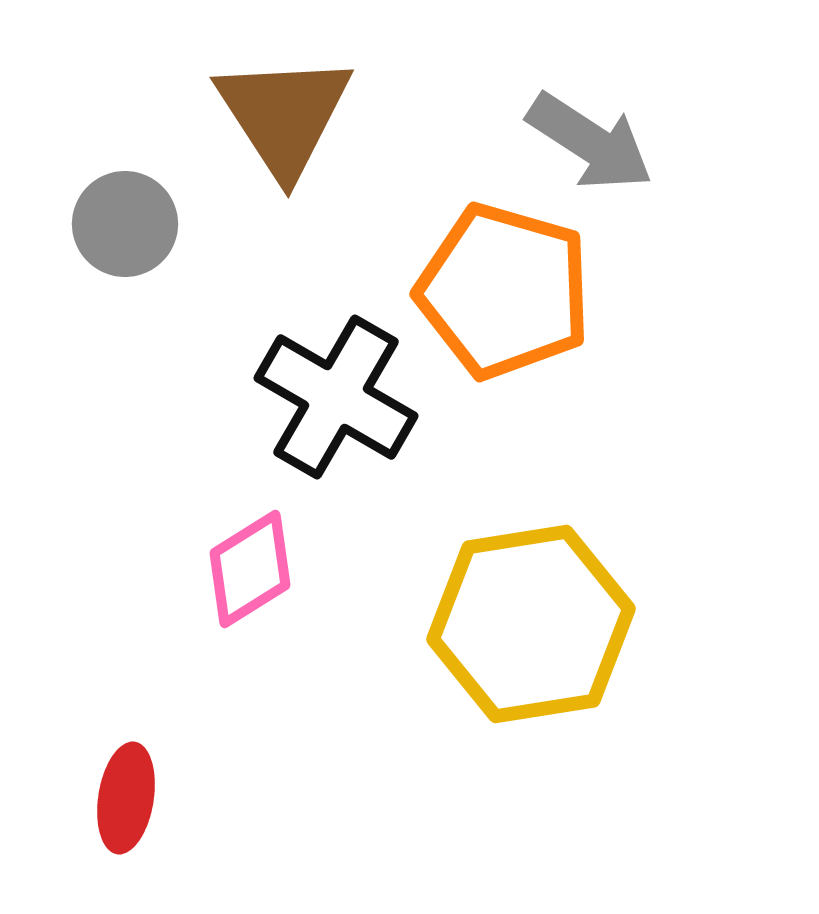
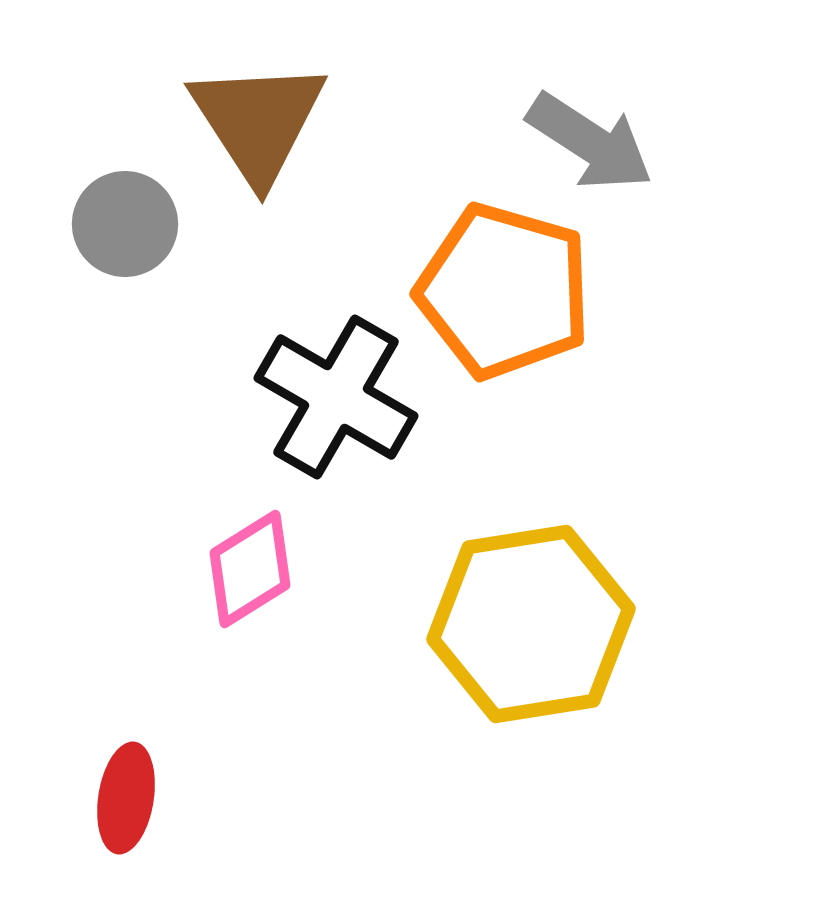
brown triangle: moved 26 px left, 6 px down
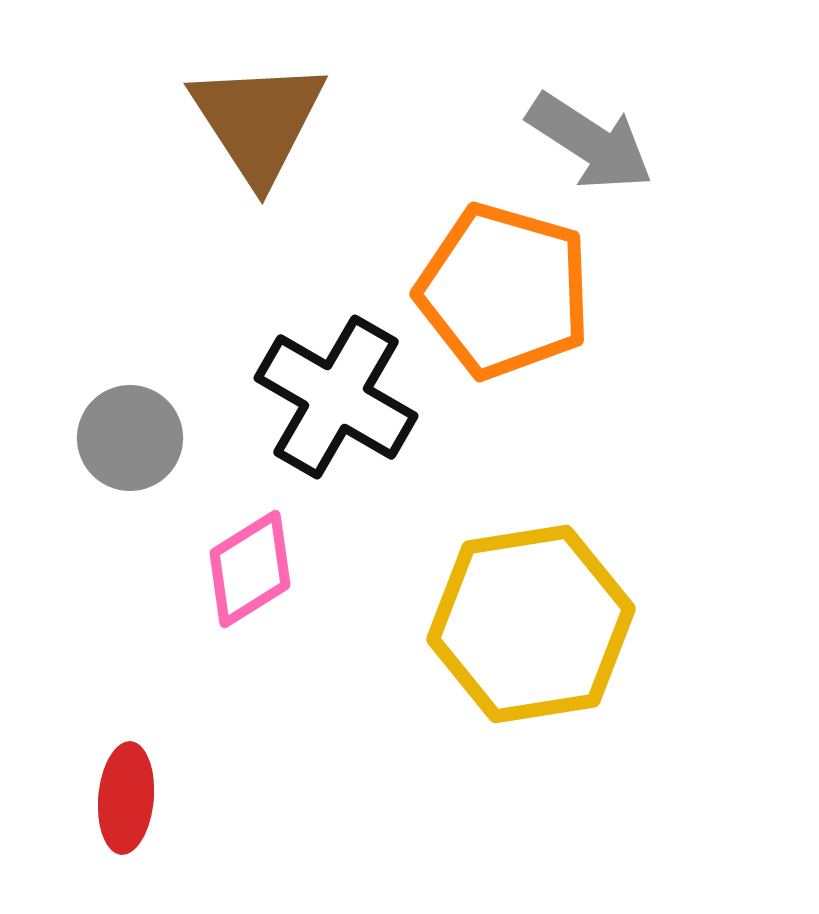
gray circle: moved 5 px right, 214 px down
red ellipse: rotated 4 degrees counterclockwise
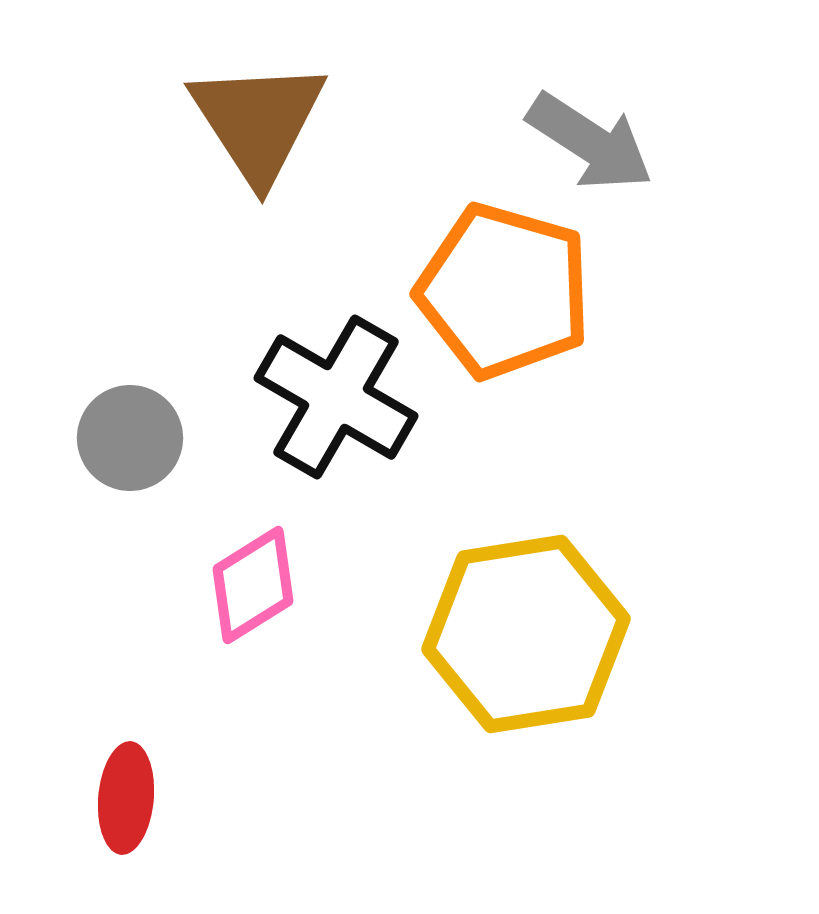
pink diamond: moved 3 px right, 16 px down
yellow hexagon: moved 5 px left, 10 px down
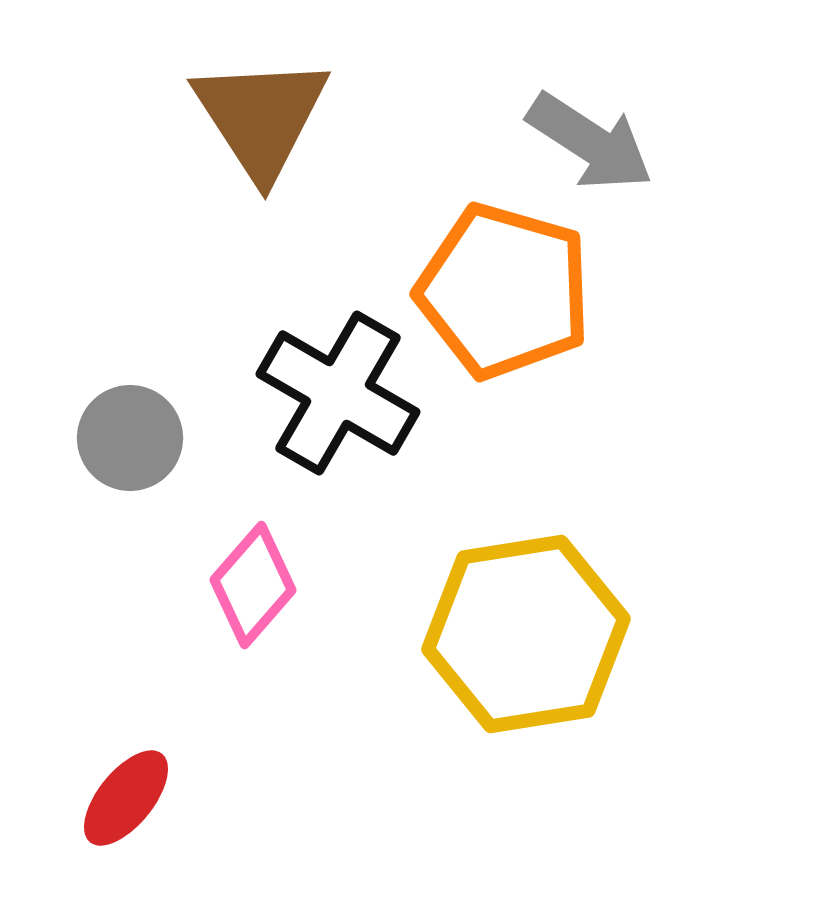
brown triangle: moved 3 px right, 4 px up
black cross: moved 2 px right, 4 px up
pink diamond: rotated 17 degrees counterclockwise
red ellipse: rotated 34 degrees clockwise
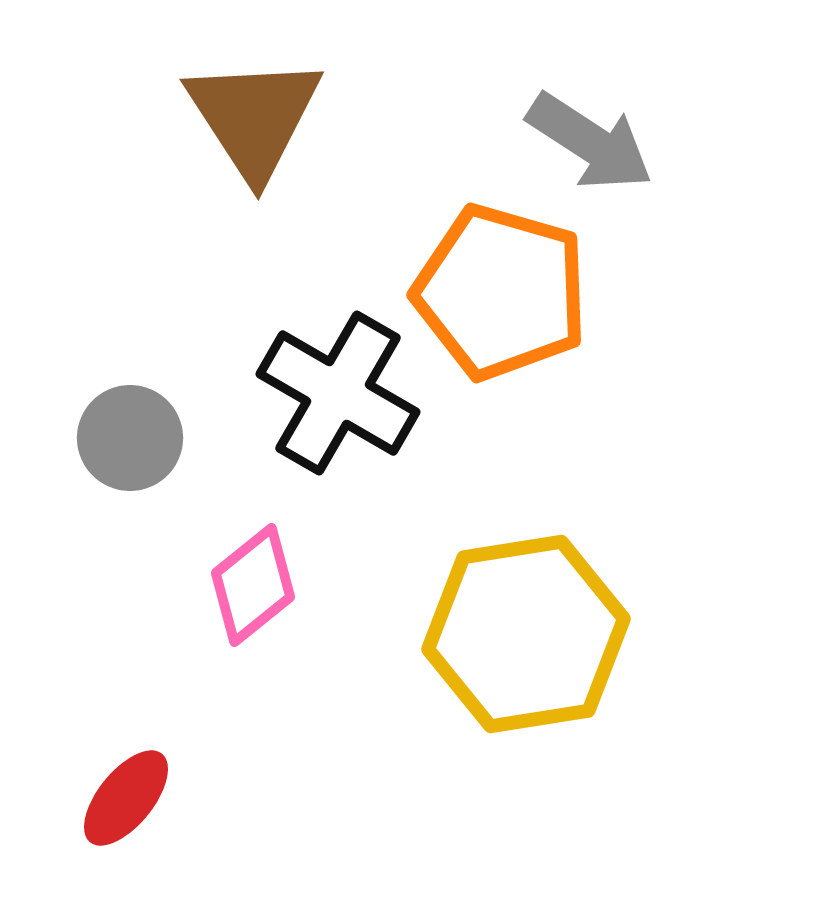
brown triangle: moved 7 px left
orange pentagon: moved 3 px left, 1 px down
pink diamond: rotated 10 degrees clockwise
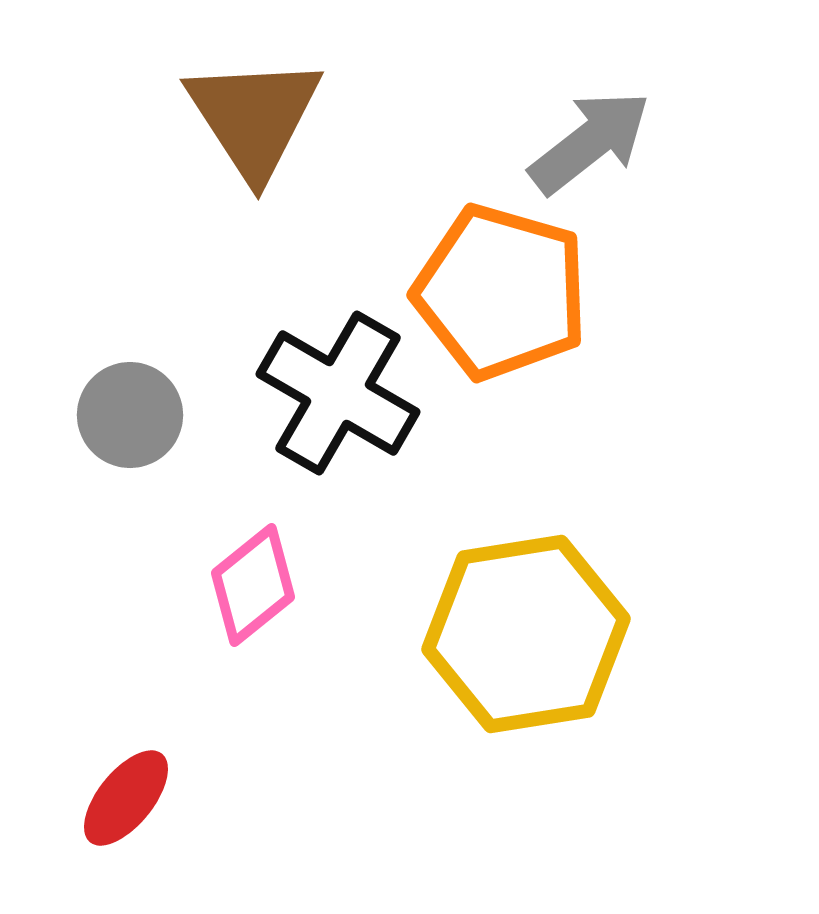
gray arrow: rotated 71 degrees counterclockwise
gray circle: moved 23 px up
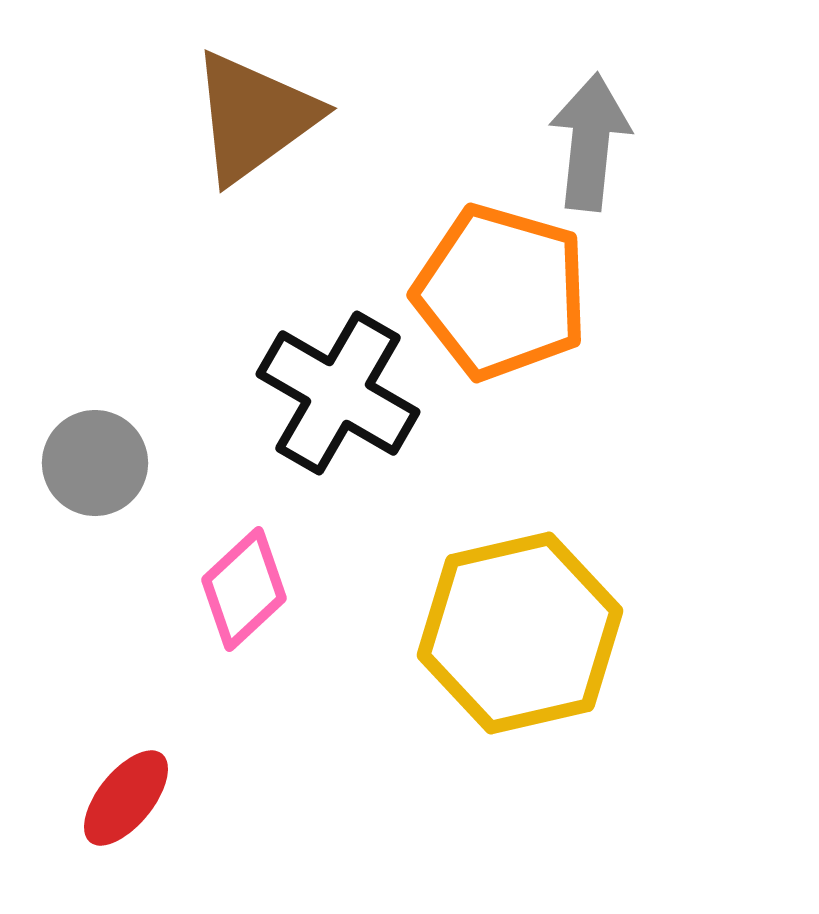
brown triangle: rotated 27 degrees clockwise
gray arrow: rotated 46 degrees counterclockwise
gray circle: moved 35 px left, 48 px down
pink diamond: moved 9 px left, 4 px down; rotated 4 degrees counterclockwise
yellow hexagon: moved 6 px left, 1 px up; rotated 4 degrees counterclockwise
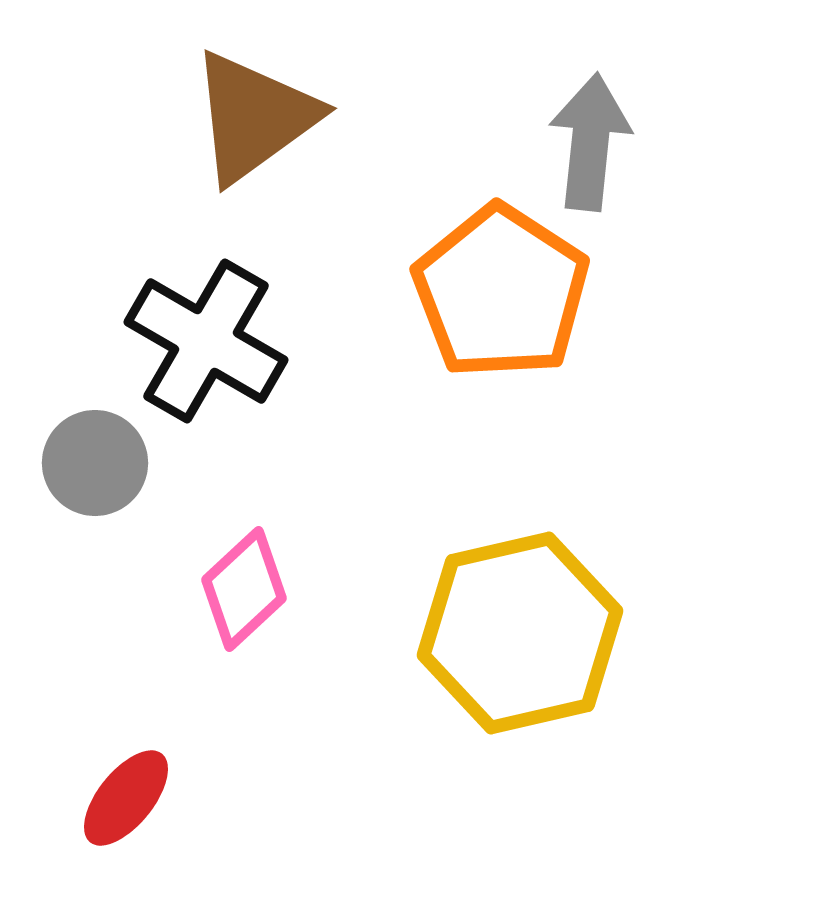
orange pentagon: rotated 17 degrees clockwise
black cross: moved 132 px left, 52 px up
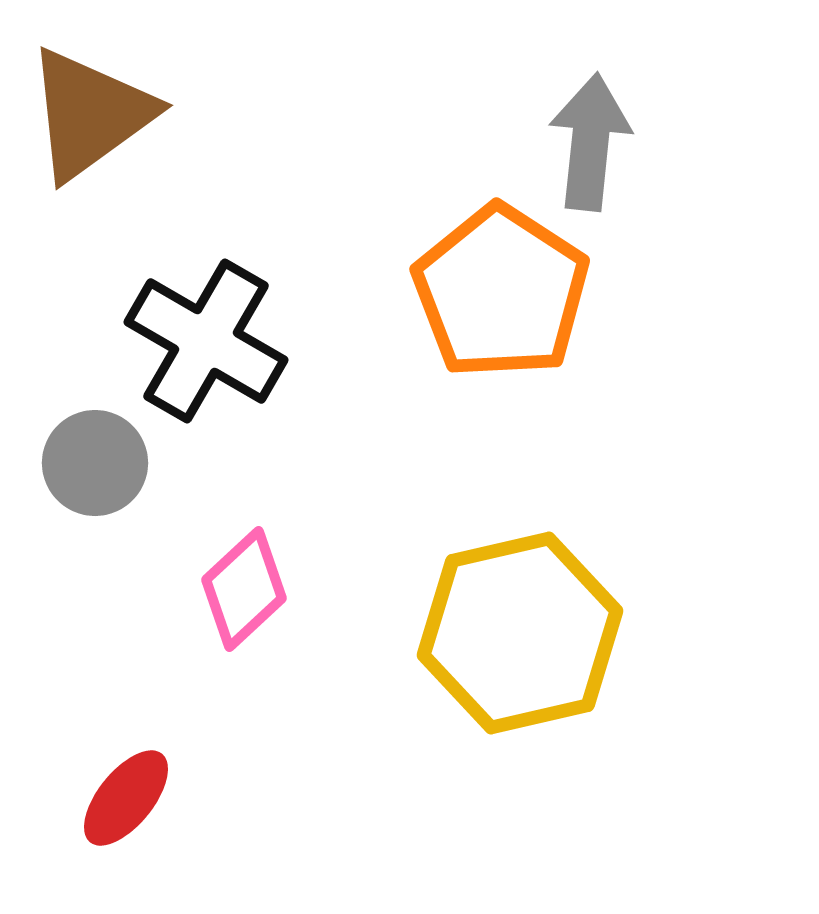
brown triangle: moved 164 px left, 3 px up
